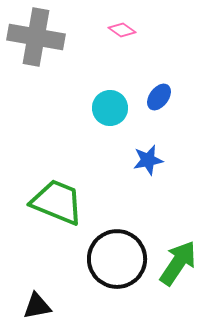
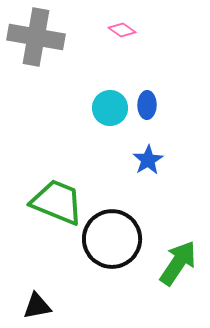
blue ellipse: moved 12 px left, 8 px down; rotated 36 degrees counterclockwise
blue star: rotated 20 degrees counterclockwise
black circle: moved 5 px left, 20 px up
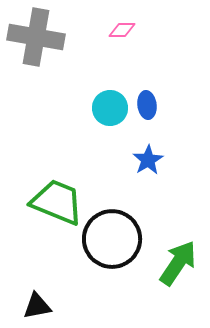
pink diamond: rotated 36 degrees counterclockwise
blue ellipse: rotated 8 degrees counterclockwise
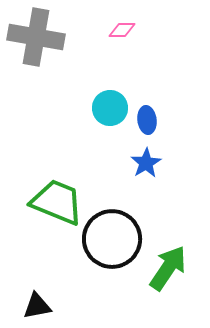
blue ellipse: moved 15 px down
blue star: moved 2 px left, 3 px down
green arrow: moved 10 px left, 5 px down
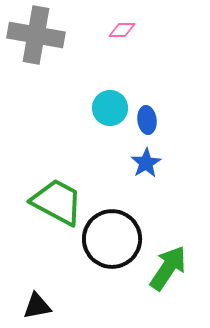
gray cross: moved 2 px up
green trapezoid: rotated 6 degrees clockwise
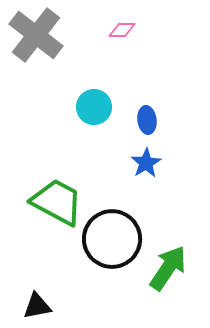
gray cross: rotated 28 degrees clockwise
cyan circle: moved 16 px left, 1 px up
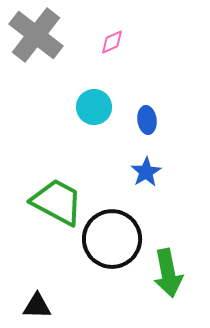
pink diamond: moved 10 px left, 12 px down; rotated 24 degrees counterclockwise
blue star: moved 9 px down
green arrow: moved 5 px down; rotated 135 degrees clockwise
black triangle: rotated 12 degrees clockwise
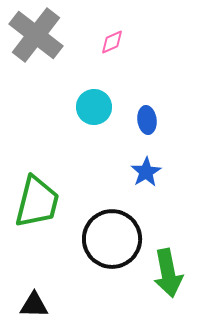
green trapezoid: moved 20 px left; rotated 76 degrees clockwise
black triangle: moved 3 px left, 1 px up
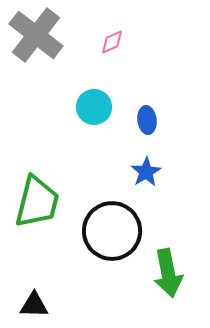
black circle: moved 8 px up
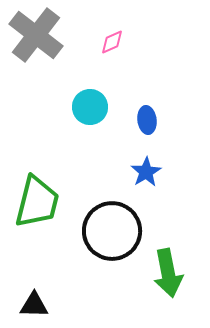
cyan circle: moved 4 px left
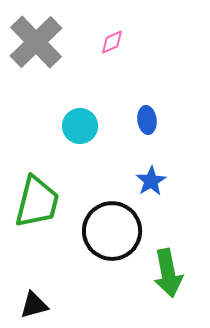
gray cross: moved 7 px down; rotated 8 degrees clockwise
cyan circle: moved 10 px left, 19 px down
blue star: moved 5 px right, 9 px down
black triangle: rotated 16 degrees counterclockwise
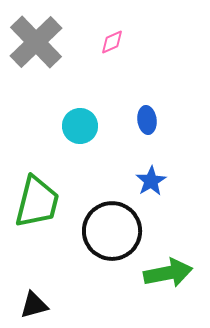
green arrow: rotated 90 degrees counterclockwise
